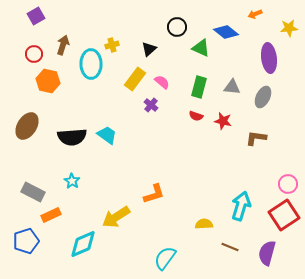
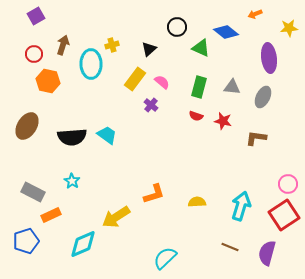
yellow semicircle: moved 7 px left, 22 px up
cyan semicircle: rotated 10 degrees clockwise
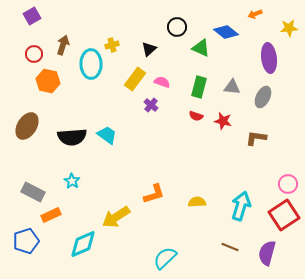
purple square: moved 4 px left
pink semicircle: rotated 21 degrees counterclockwise
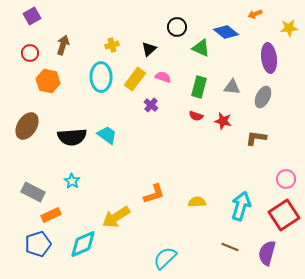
red circle: moved 4 px left, 1 px up
cyan ellipse: moved 10 px right, 13 px down
pink semicircle: moved 1 px right, 5 px up
pink circle: moved 2 px left, 5 px up
blue pentagon: moved 12 px right, 3 px down
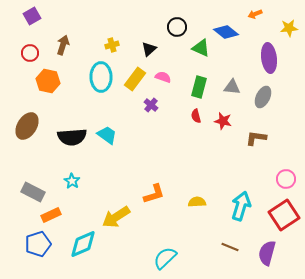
red semicircle: rotated 56 degrees clockwise
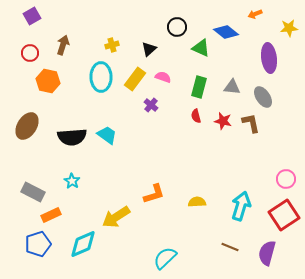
gray ellipse: rotated 60 degrees counterclockwise
brown L-shape: moved 5 px left, 15 px up; rotated 70 degrees clockwise
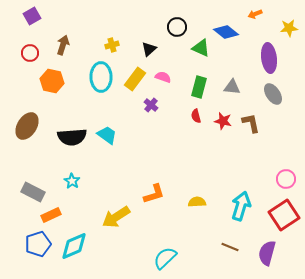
orange hexagon: moved 4 px right
gray ellipse: moved 10 px right, 3 px up
cyan diamond: moved 9 px left, 2 px down
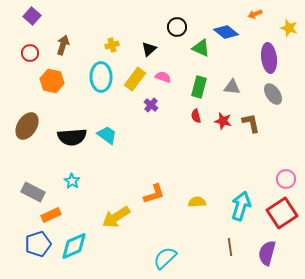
purple square: rotated 18 degrees counterclockwise
yellow star: rotated 24 degrees clockwise
red square: moved 2 px left, 2 px up
brown line: rotated 60 degrees clockwise
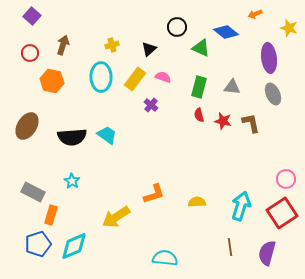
gray ellipse: rotated 10 degrees clockwise
red semicircle: moved 3 px right, 1 px up
orange rectangle: rotated 48 degrees counterclockwise
cyan semicircle: rotated 50 degrees clockwise
